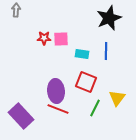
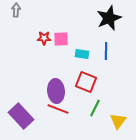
yellow triangle: moved 1 px right, 23 px down
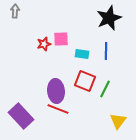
gray arrow: moved 1 px left, 1 px down
red star: moved 6 px down; rotated 16 degrees counterclockwise
red square: moved 1 px left, 1 px up
green line: moved 10 px right, 19 px up
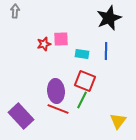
green line: moved 23 px left, 11 px down
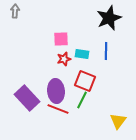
red star: moved 20 px right, 15 px down
purple rectangle: moved 6 px right, 18 px up
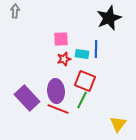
blue line: moved 10 px left, 2 px up
yellow triangle: moved 3 px down
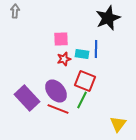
black star: moved 1 px left
purple ellipse: rotated 35 degrees counterclockwise
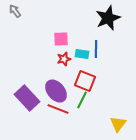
gray arrow: rotated 40 degrees counterclockwise
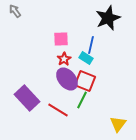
blue line: moved 5 px left, 4 px up; rotated 12 degrees clockwise
cyan rectangle: moved 4 px right, 4 px down; rotated 24 degrees clockwise
red star: rotated 16 degrees counterclockwise
purple ellipse: moved 11 px right, 12 px up
red line: moved 1 px down; rotated 10 degrees clockwise
